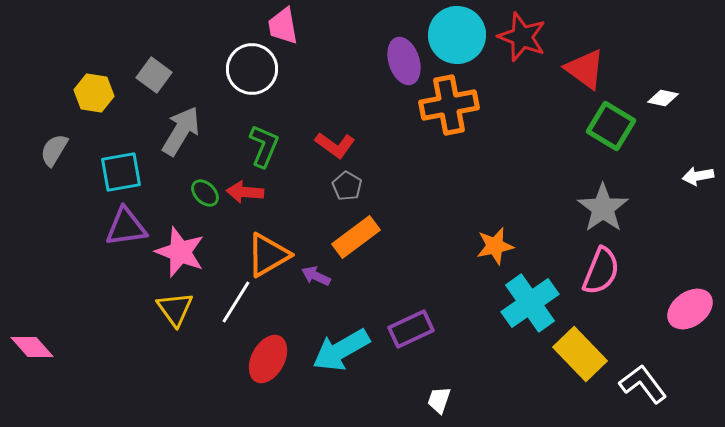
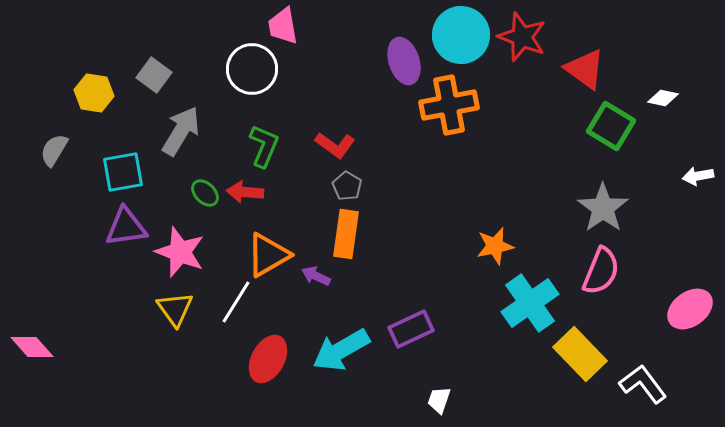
cyan circle: moved 4 px right
cyan square: moved 2 px right
orange rectangle: moved 10 px left, 3 px up; rotated 45 degrees counterclockwise
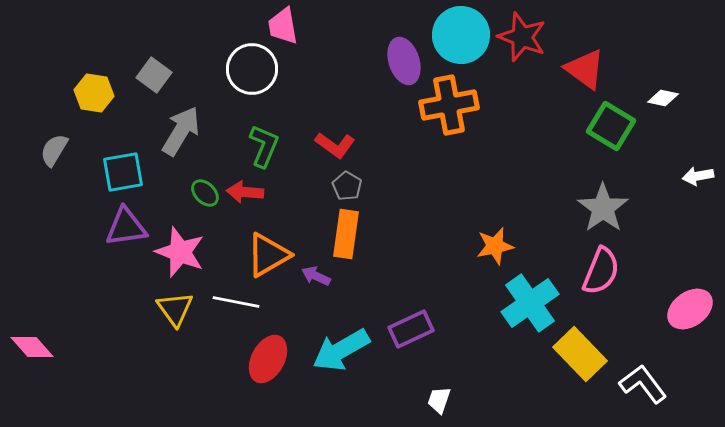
white line: rotated 69 degrees clockwise
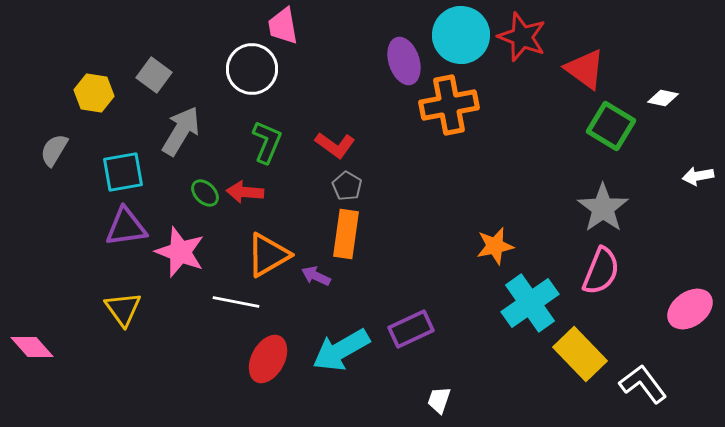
green L-shape: moved 3 px right, 4 px up
yellow triangle: moved 52 px left
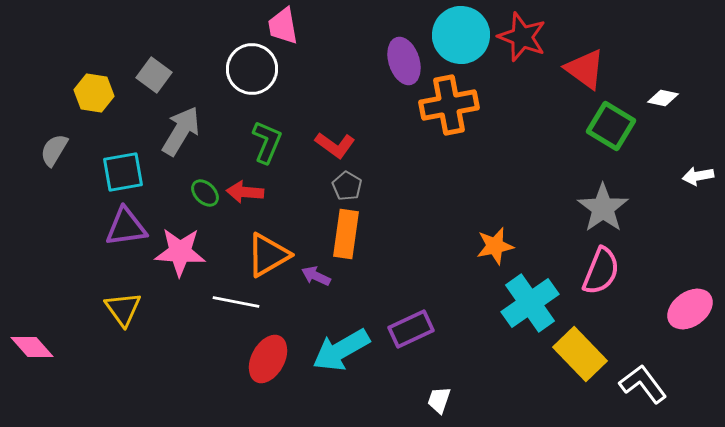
pink star: rotated 18 degrees counterclockwise
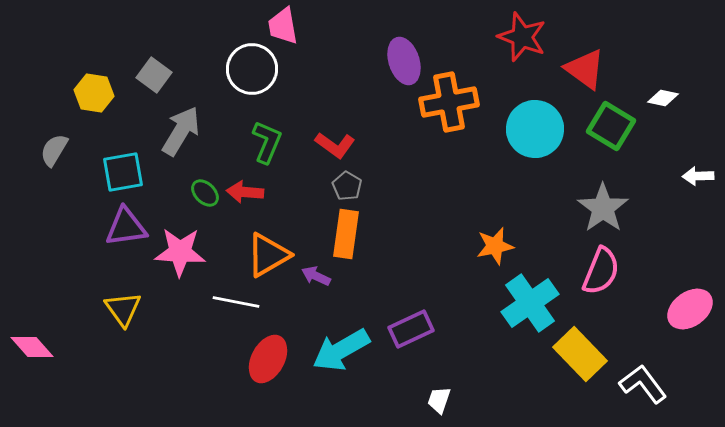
cyan circle: moved 74 px right, 94 px down
orange cross: moved 3 px up
white arrow: rotated 8 degrees clockwise
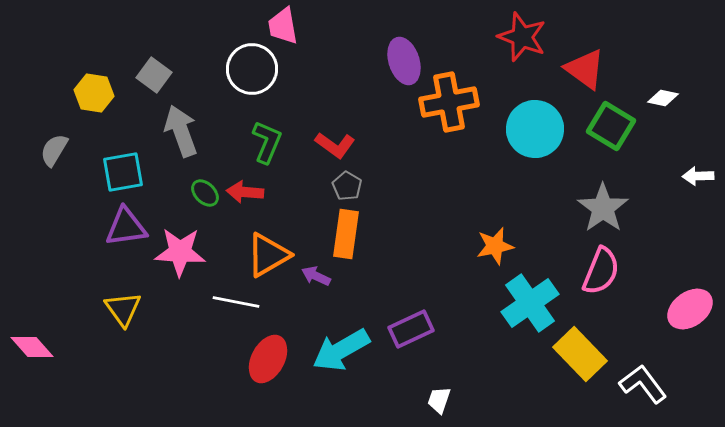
gray arrow: rotated 51 degrees counterclockwise
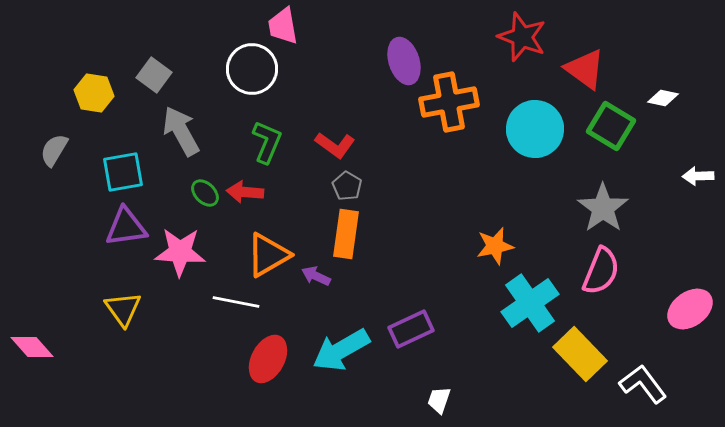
gray arrow: rotated 9 degrees counterclockwise
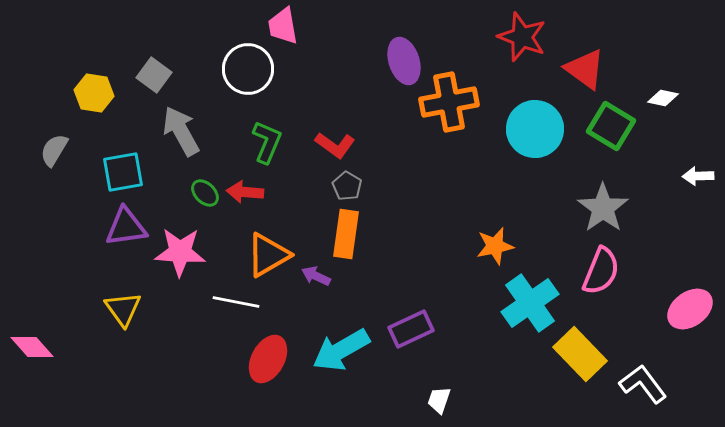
white circle: moved 4 px left
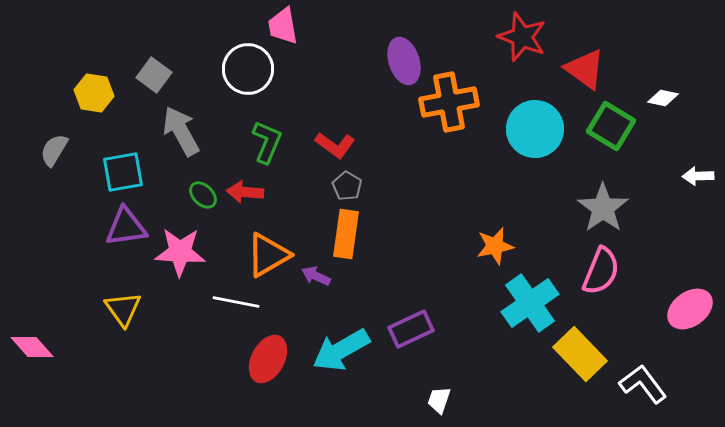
green ellipse: moved 2 px left, 2 px down
